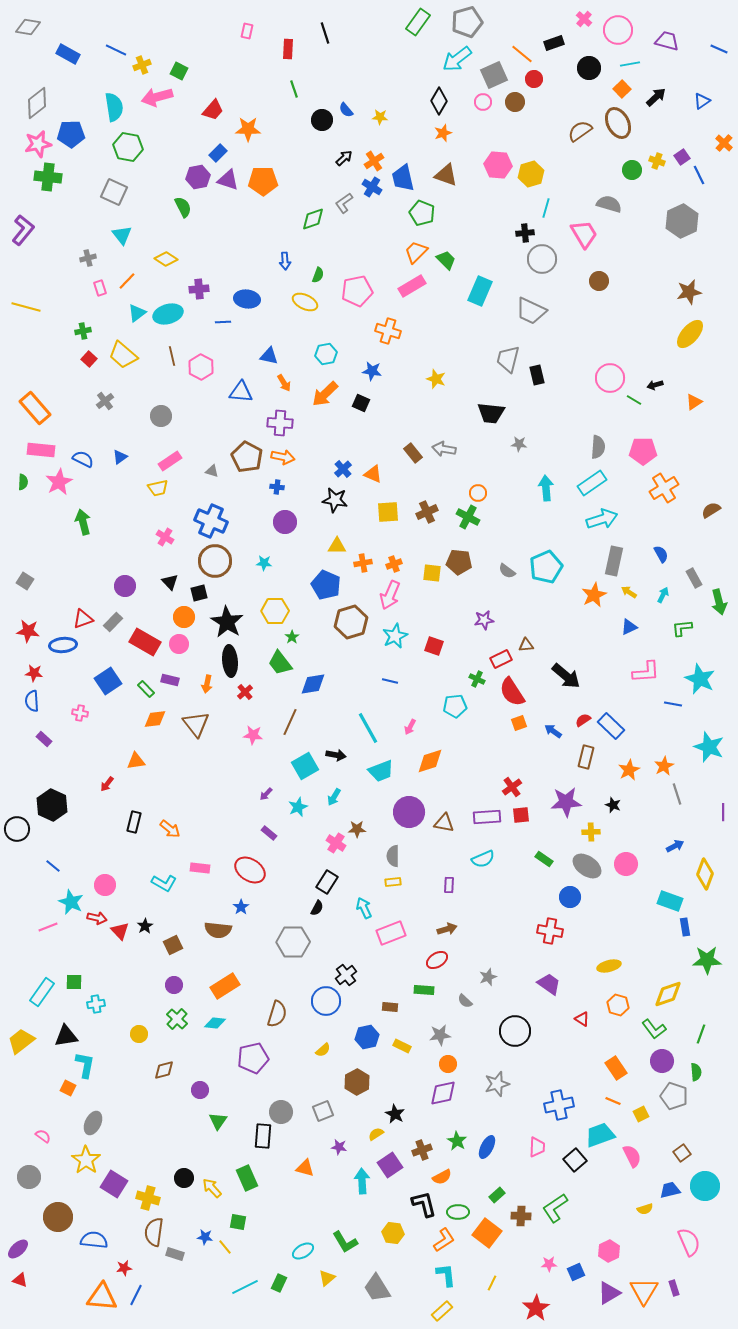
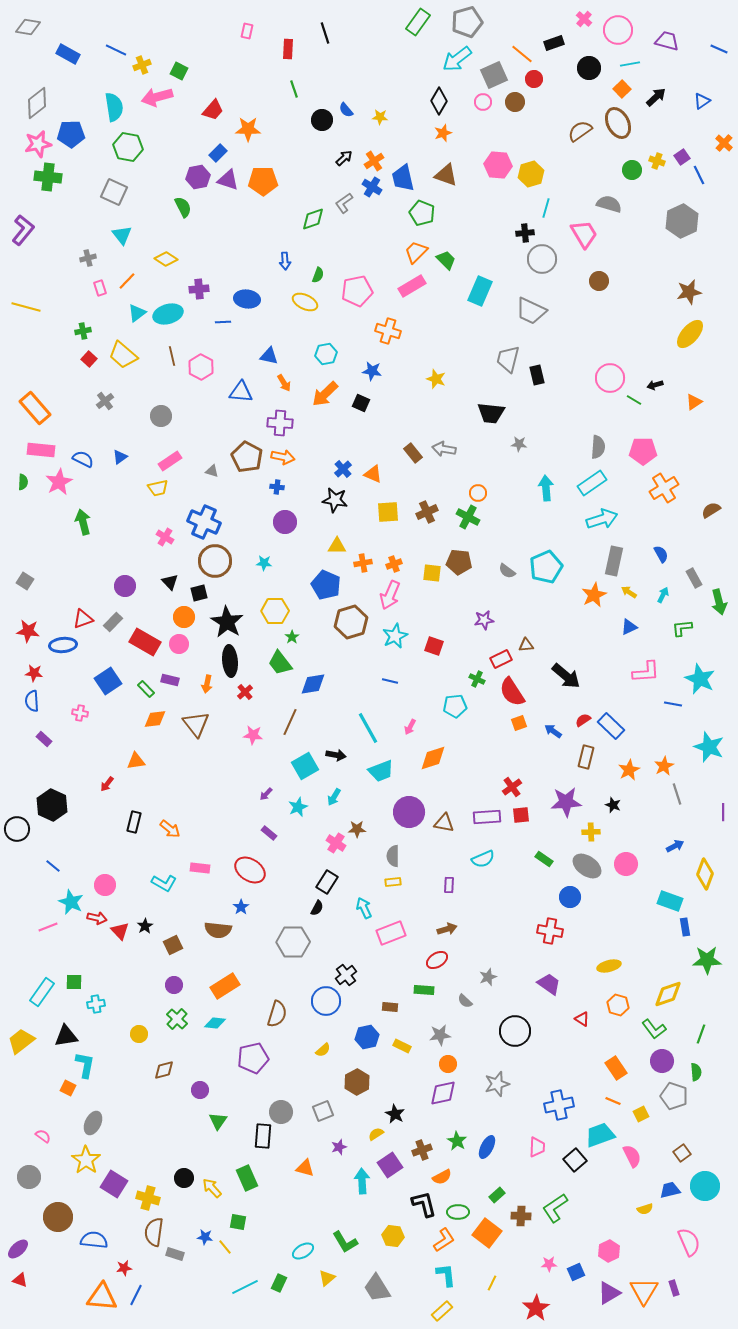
blue cross at (211, 521): moved 7 px left, 1 px down
orange diamond at (430, 761): moved 3 px right, 3 px up
purple star at (339, 1147): rotated 28 degrees counterclockwise
yellow hexagon at (393, 1233): moved 3 px down
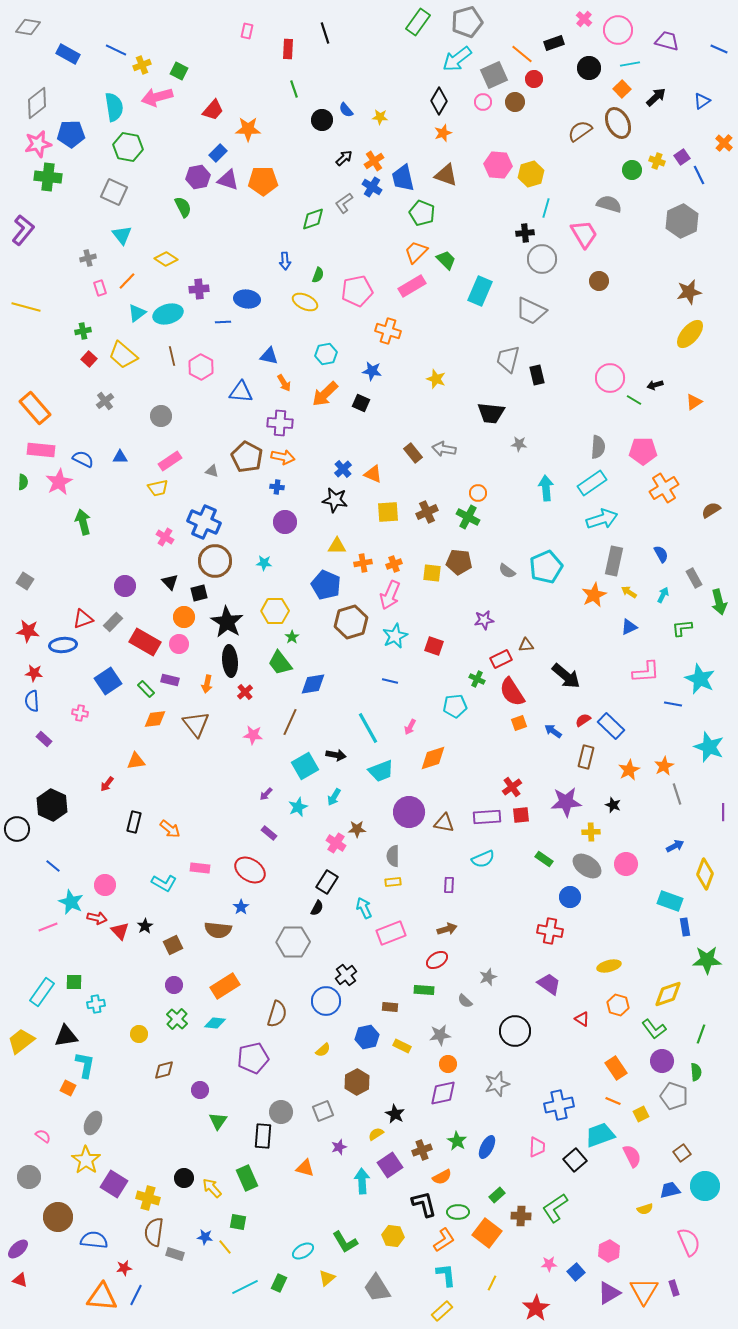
blue triangle at (120, 457): rotated 35 degrees clockwise
blue square at (576, 1272): rotated 18 degrees counterclockwise
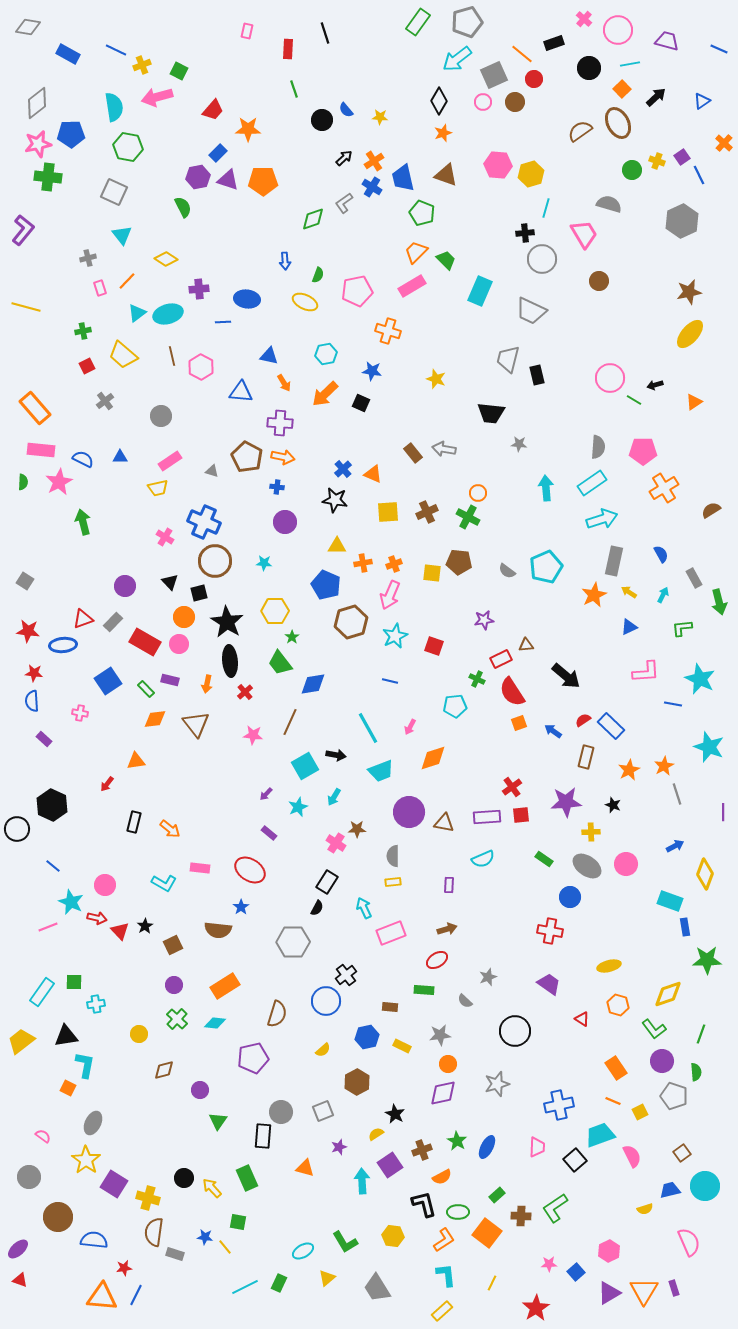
red square at (89, 359): moved 2 px left, 7 px down; rotated 21 degrees clockwise
yellow square at (641, 1114): moved 1 px left, 2 px up
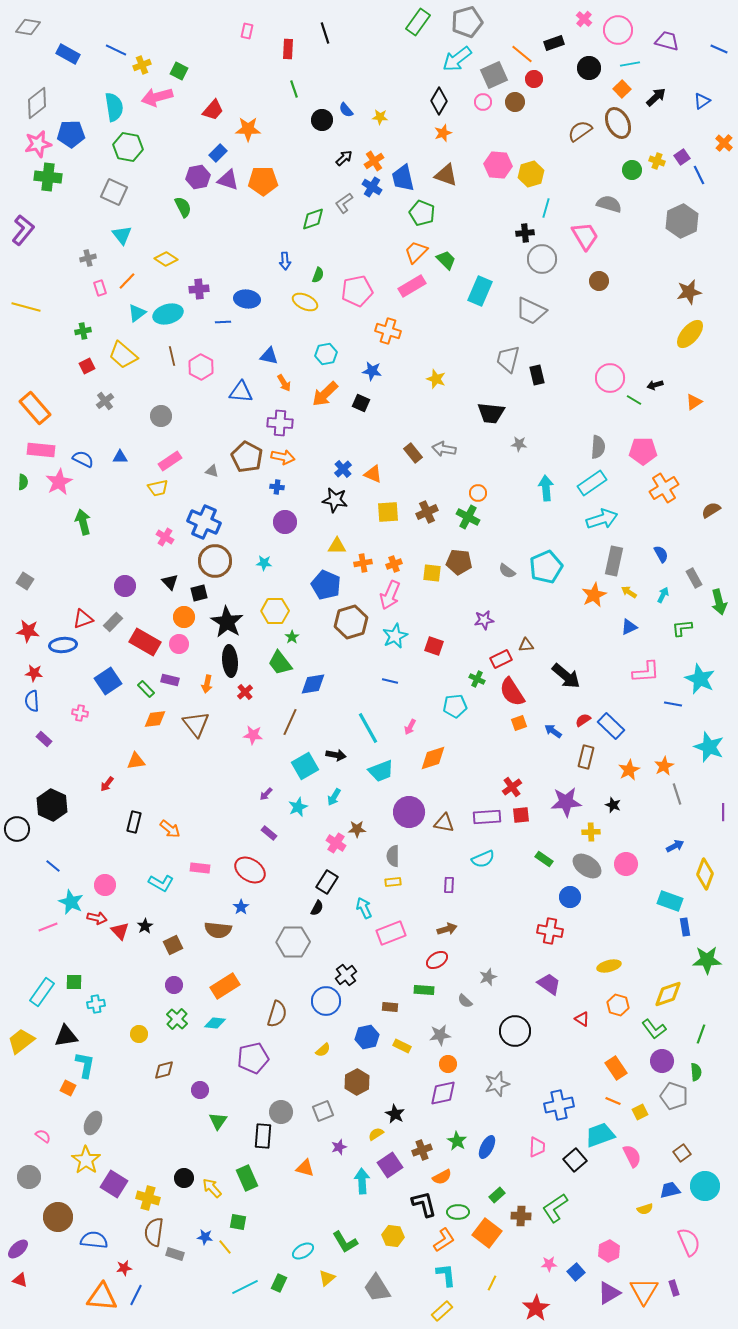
pink trapezoid at (584, 234): moved 1 px right, 2 px down
cyan L-shape at (164, 883): moved 3 px left
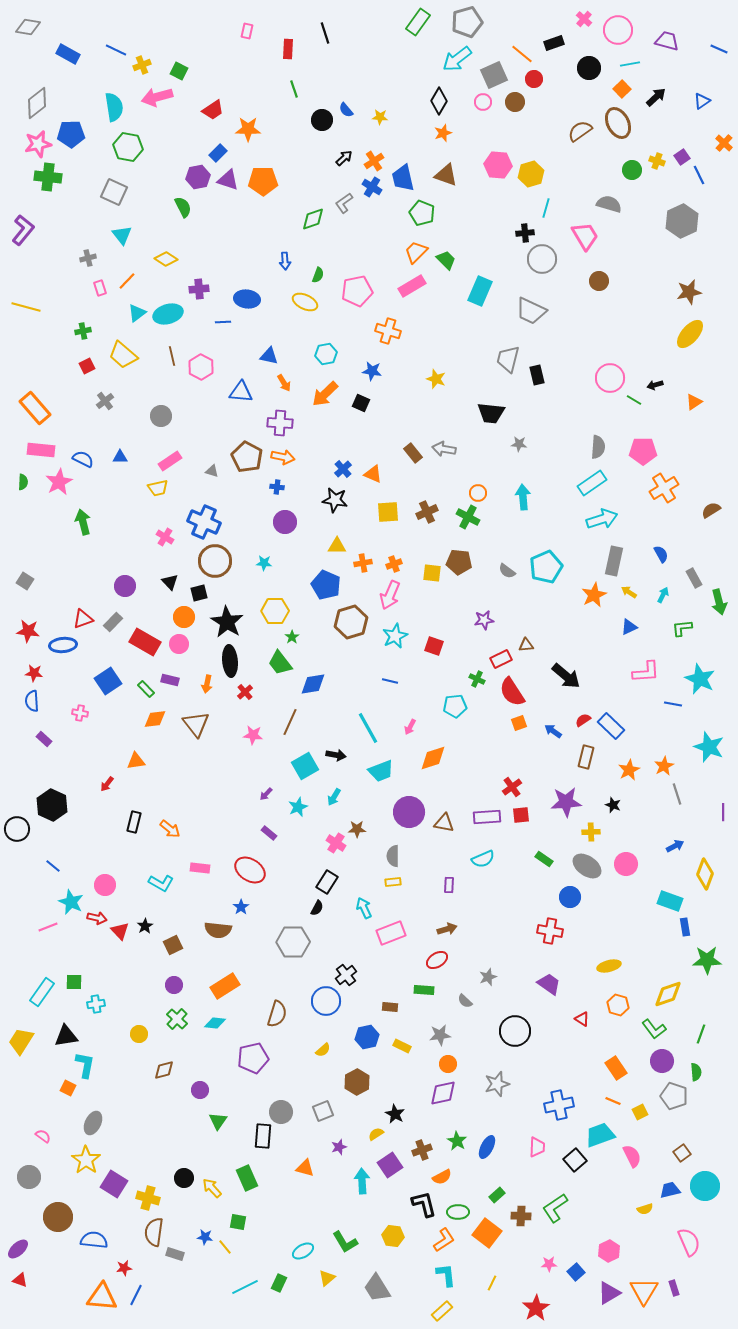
red trapezoid at (213, 110): rotated 15 degrees clockwise
cyan arrow at (546, 488): moved 23 px left, 9 px down
yellow trapezoid at (21, 1041): rotated 20 degrees counterclockwise
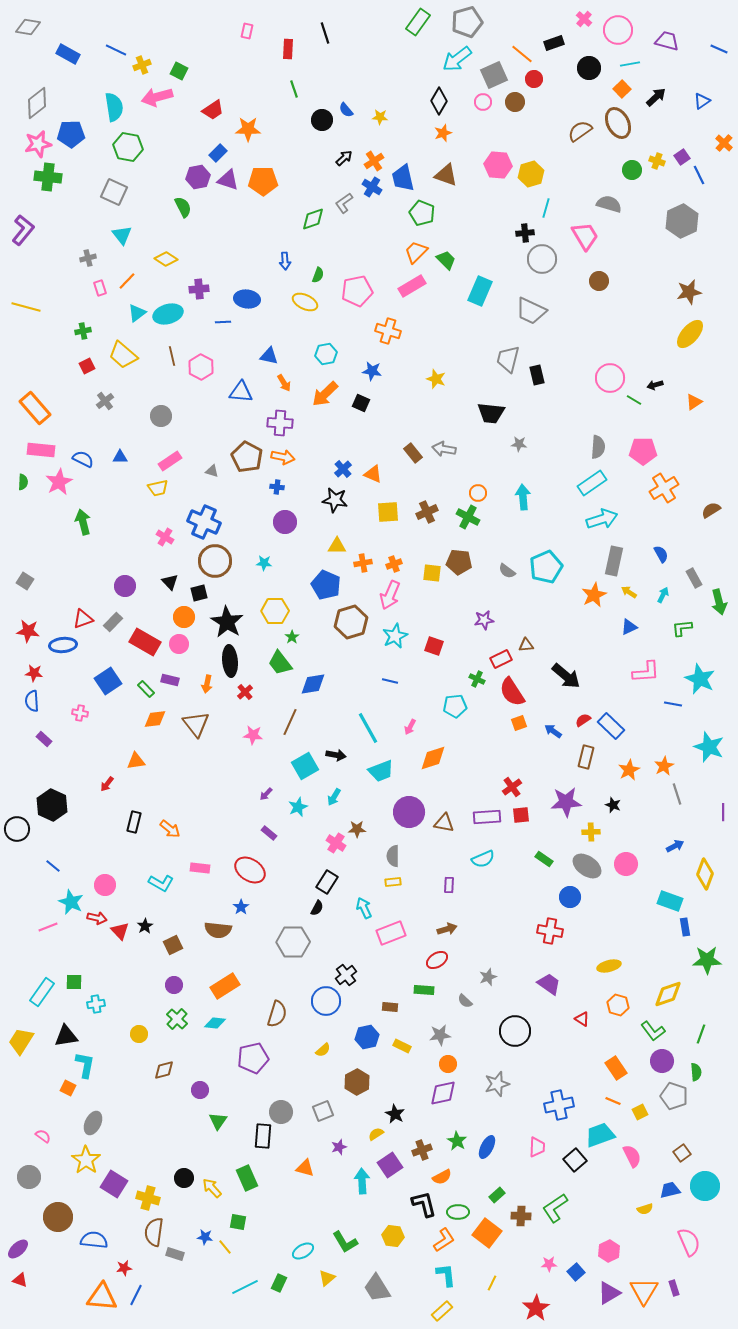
green L-shape at (654, 1029): moved 1 px left, 2 px down
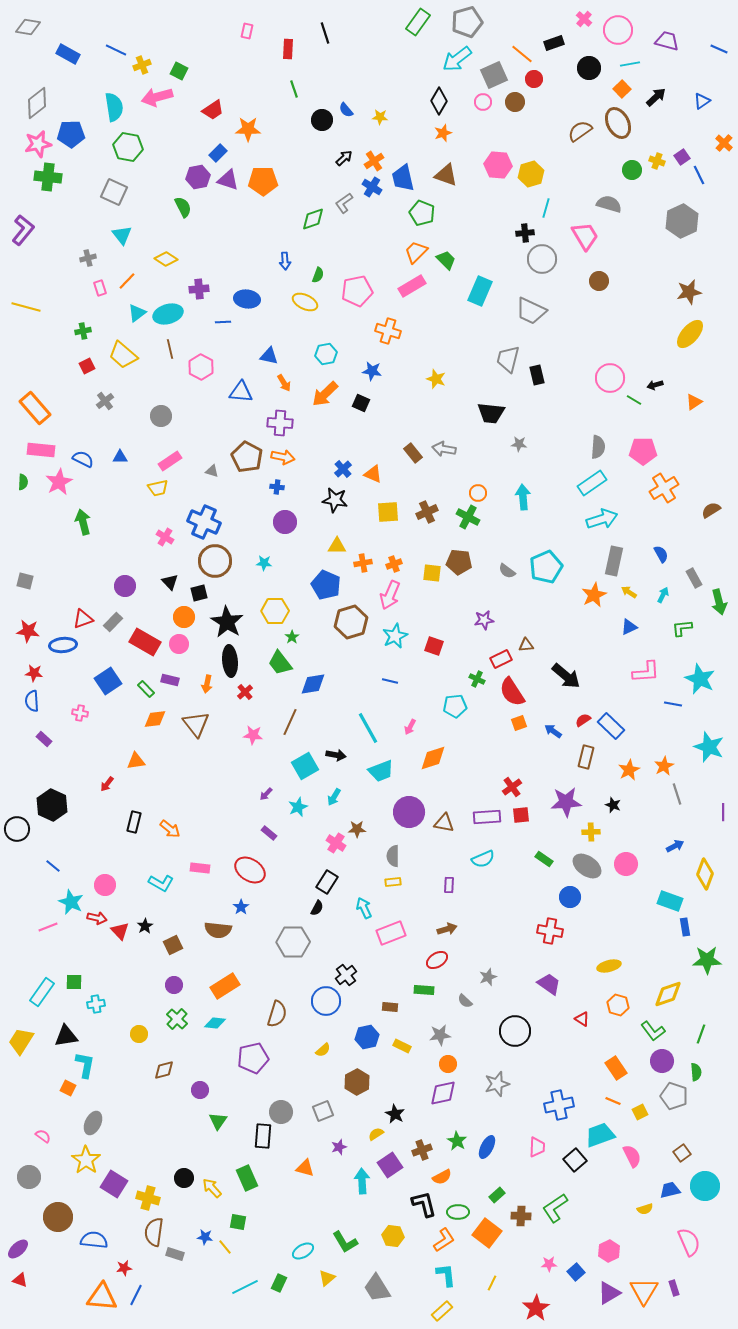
brown line at (172, 356): moved 2 px left, 7 px up
gray square at (25, 581): rotated 18 degrees counterclockwise
